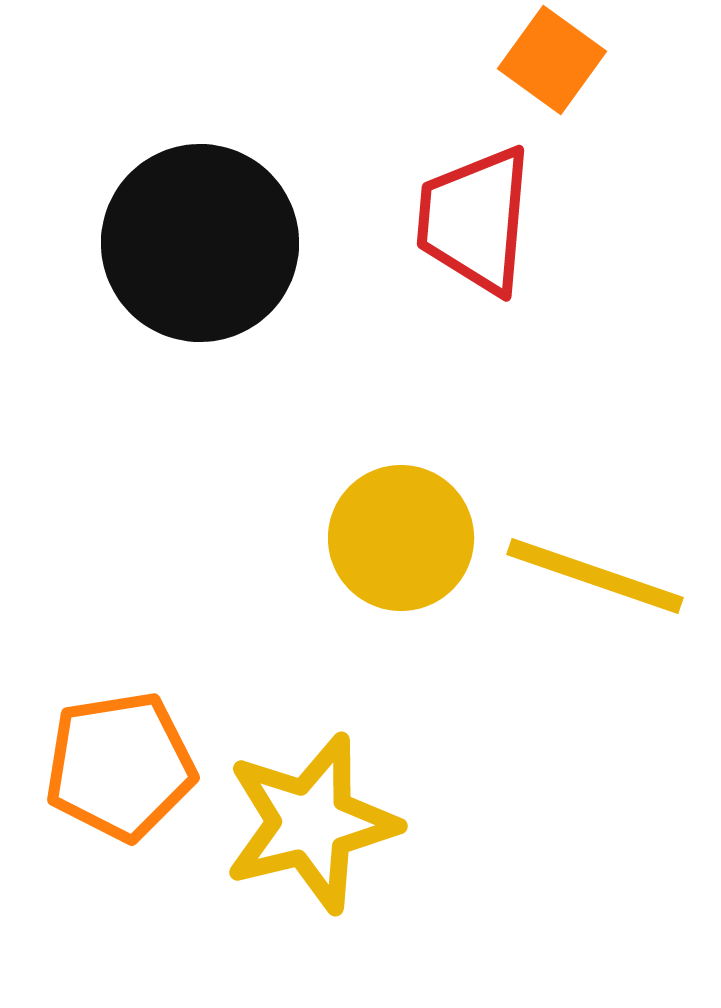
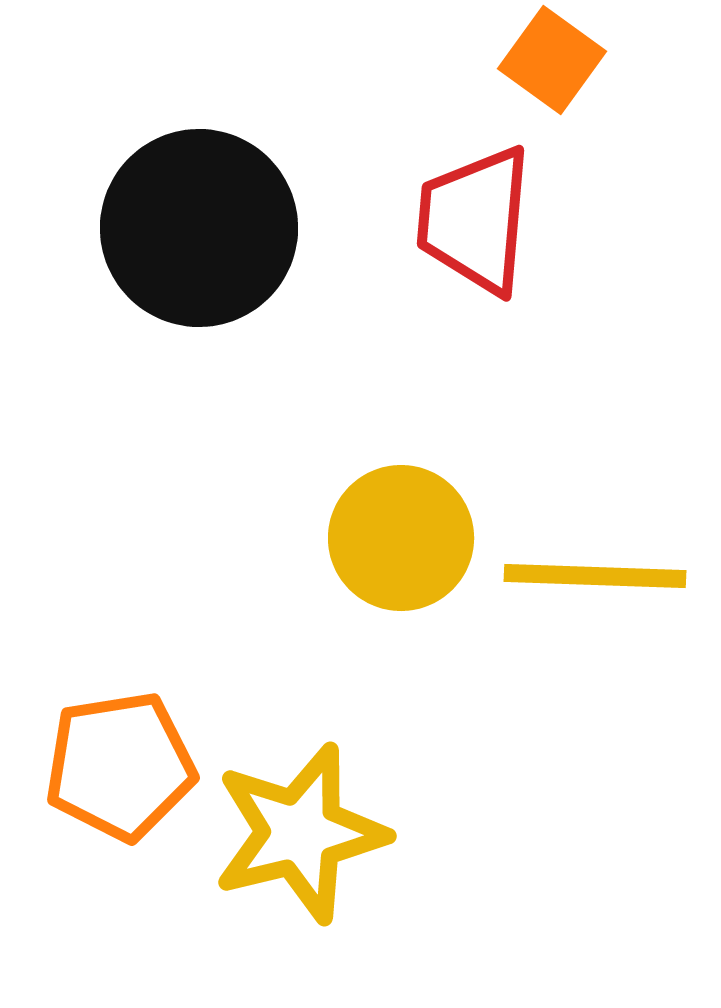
black circle: moved 1 px left, 15 px up
yellow line: rotated 17 degrees counterclockwise
yellow star: moved 11 px left, 10 px down
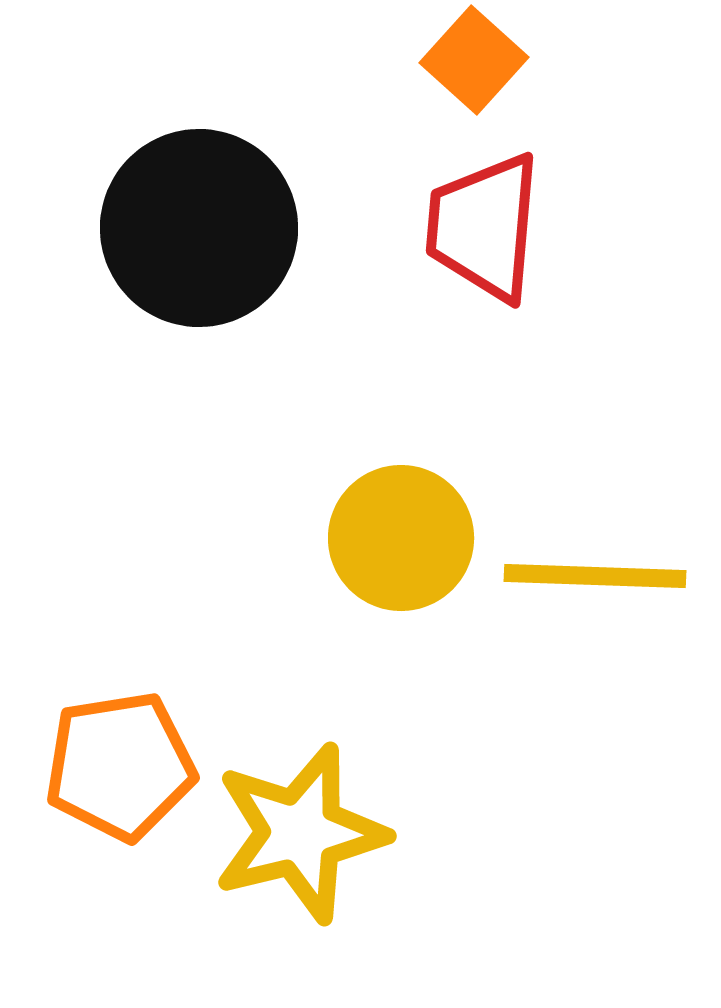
orange square: moved 78 px left; rotated 6 degrees clockwise
red trapezoid: moved 9 px right, 7 px down
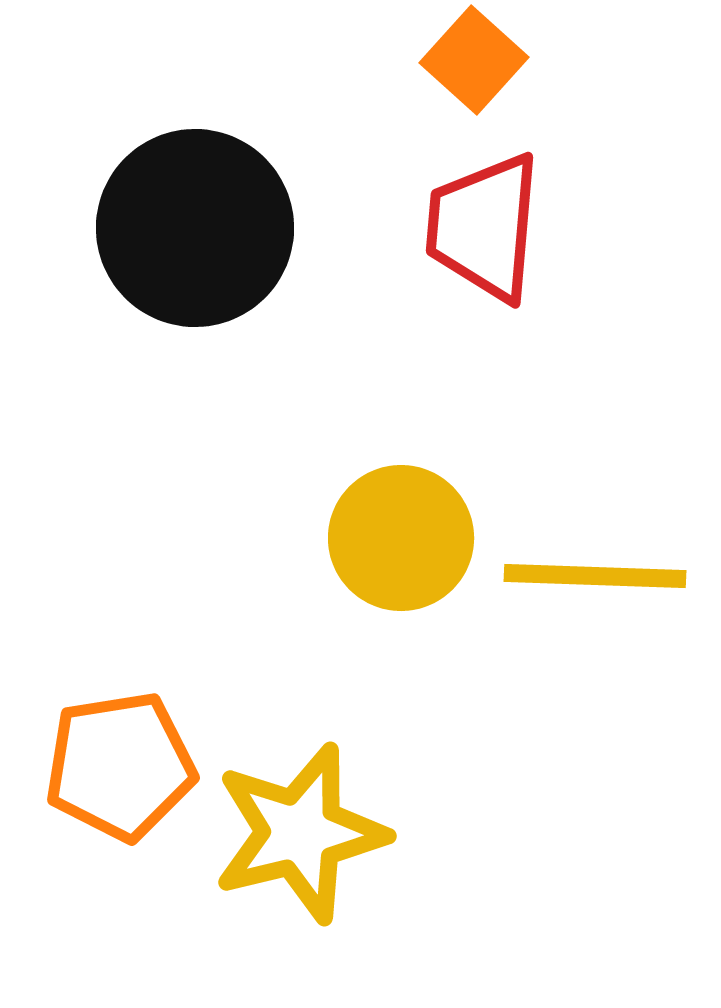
black circle: moved 4 px left
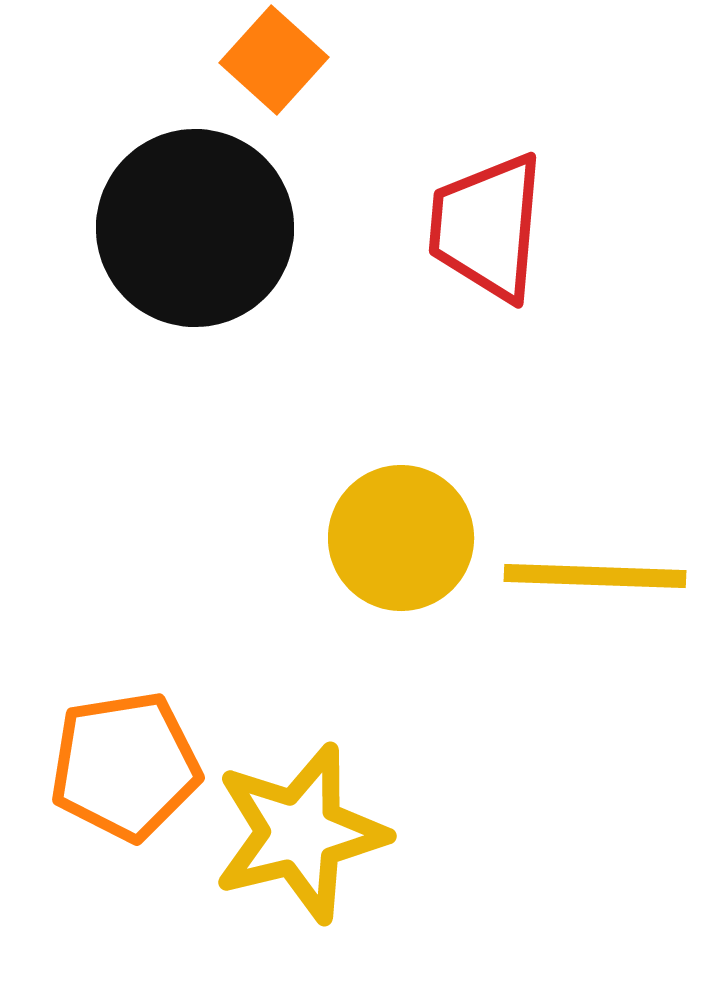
orange square: moved 200 px left
red trapezoid: moved 3 px right
orange pentagon: moved 5 px right
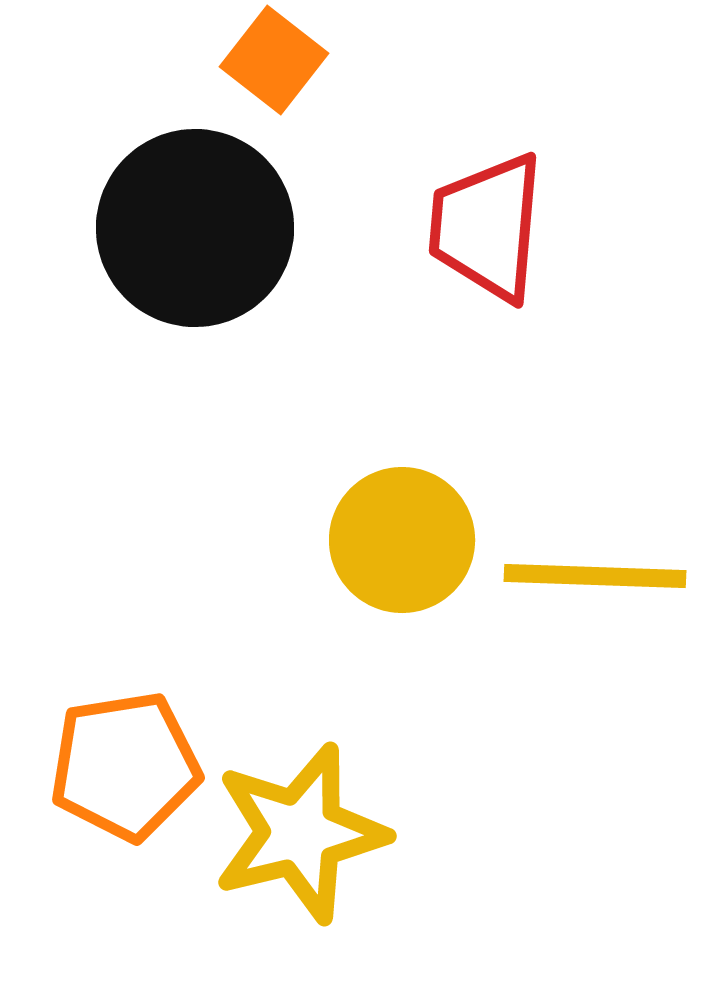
orange square: rotated 4 degrees counterclockwise
yellow circle: moved 1 px right, 2 px down
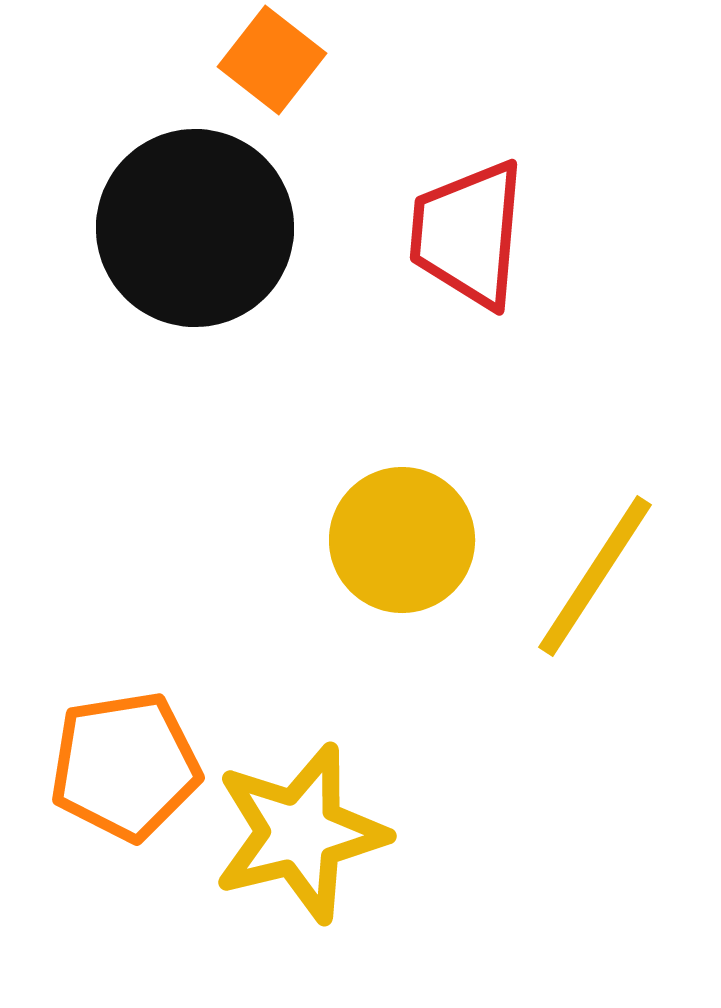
orange square: moved 2 px left
red trapezoid: moved 19 px left, 7 px down
yellow line: rotated 59 degrees counterclockwise
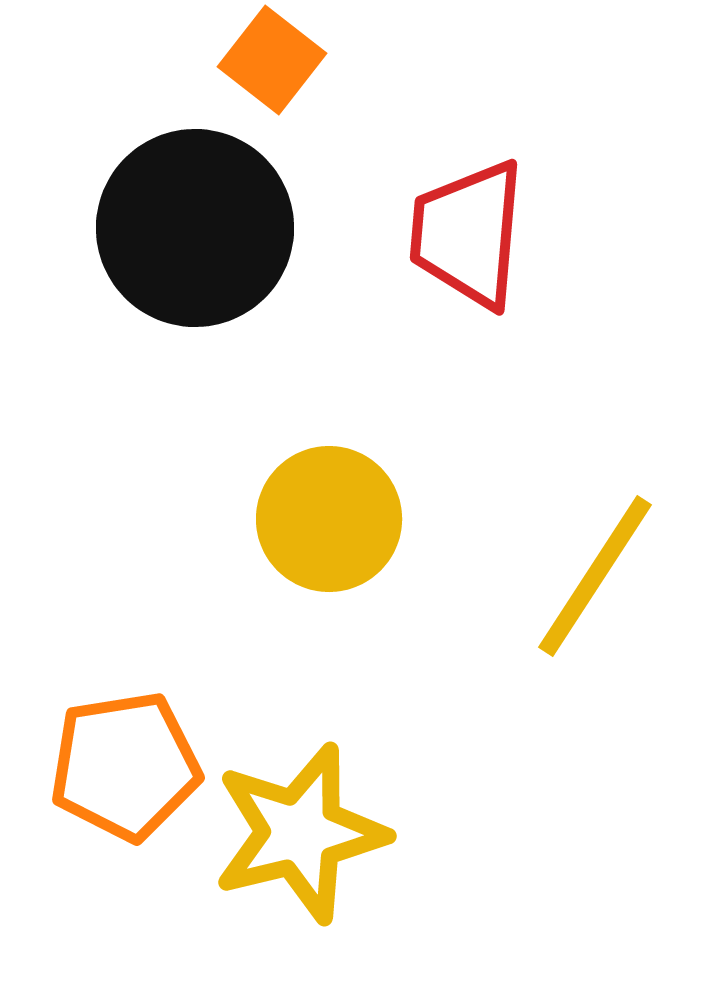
yellow circle: moved 73 px left, 21 px up
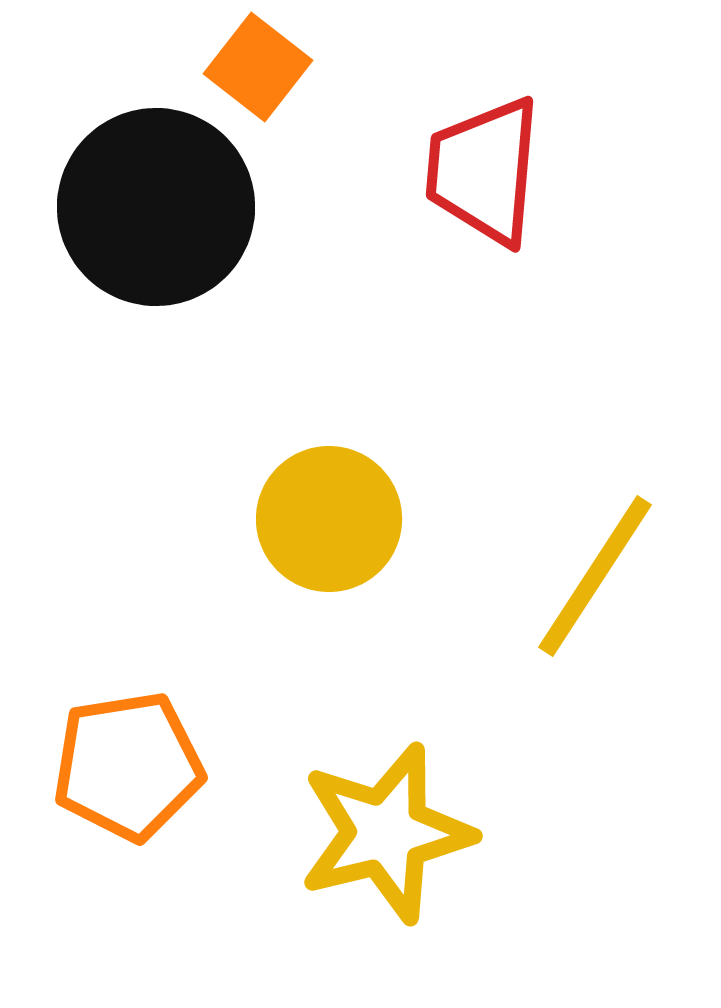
orange square: moved 14 px left, 7 px down
black circle: moved 39 px left, 21 px up
red trapezoid: moved 16 px right, 63 px up
orange pentagon: moved 3 px right
yellow star: moved 86 px right
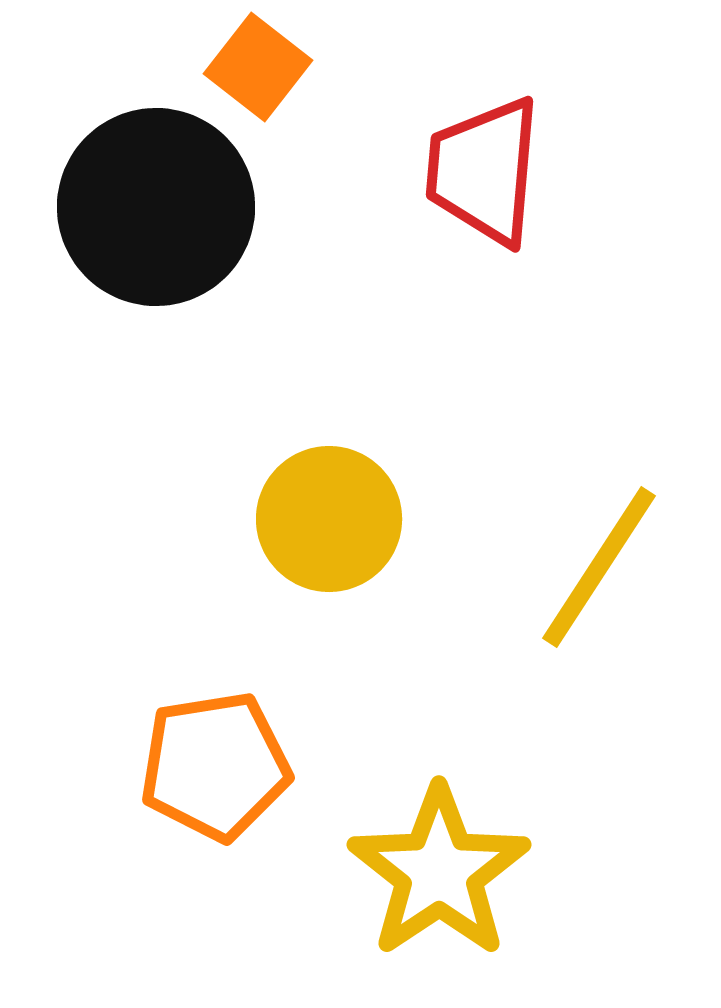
yellow line: moved 4 px right, 9 px up
orange pentagon: moved 87 px right
yellow star: moved 53 px right, 39 px down; rotated 20 degrees counterclockwise
